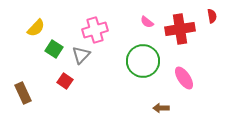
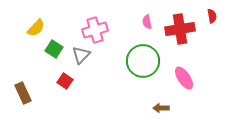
pink semicircle: rotated 40 degrees clockwise
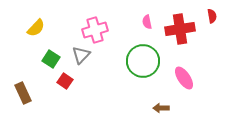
green square: moved 3 px left, 10 px down
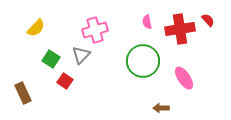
red semicircle: moved 4 px left, 4 px down; rotated 32 degrees counterclockwise
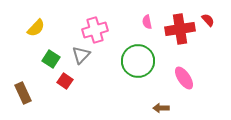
green circle: moved 5 px left
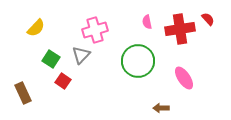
red semicircle: moved 1 px up
red square: moved 2 px left
